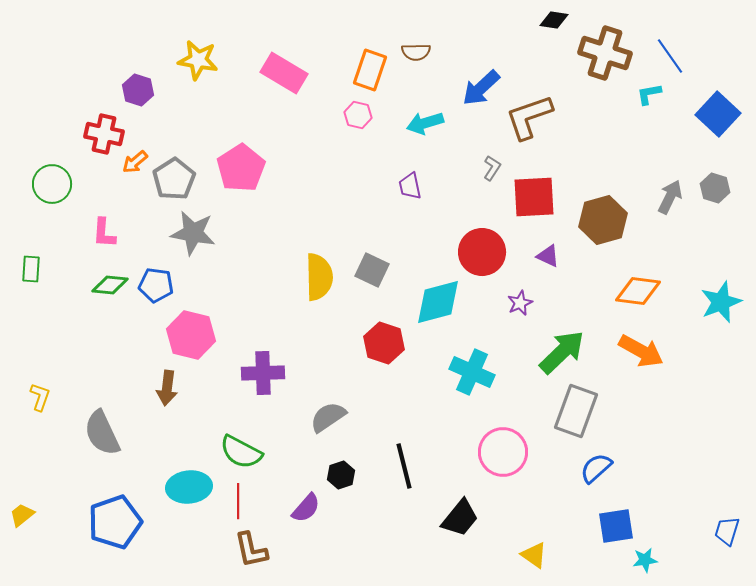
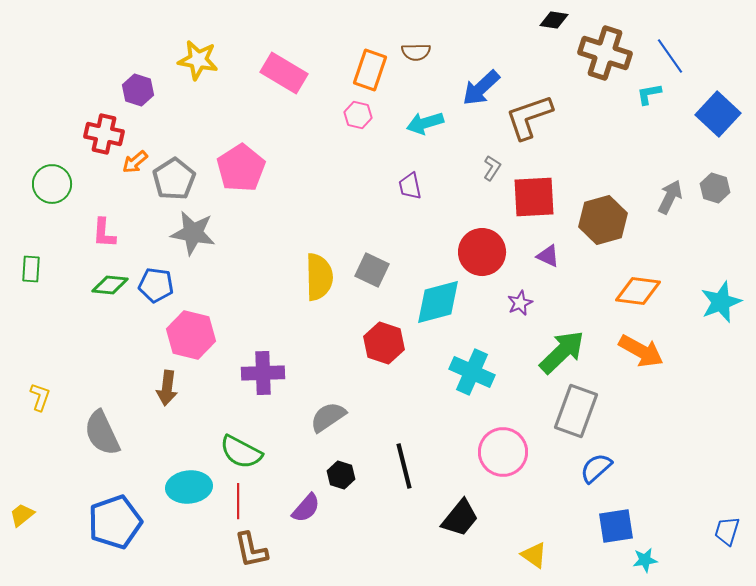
black hexagon at (341, 475): rotated 24 degrees counterclockwise
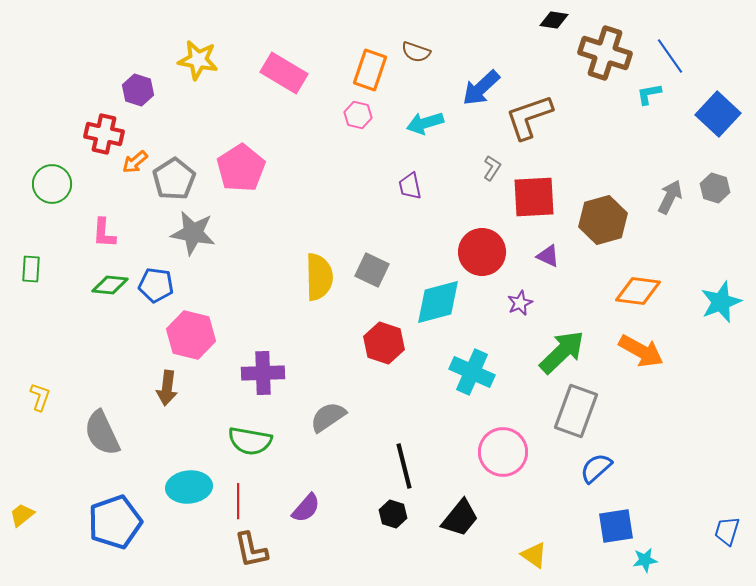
brown semicircle at (416, 52): rotated 20 degrees clockwise
green semicircle at (241, 452): moved 9 px right, 11 px up; rotated 18 degrees counterclockwise
black hexagon at (341, 475): moved 52 px right, 39 px down
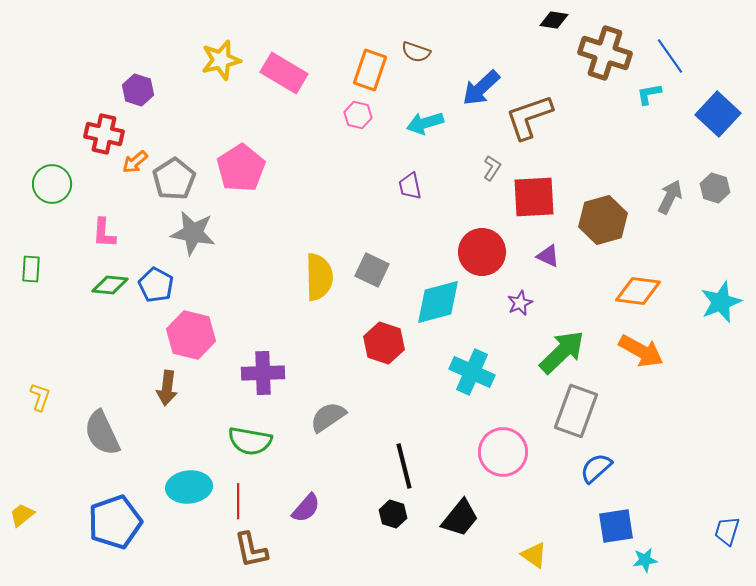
yellow star at (198, 60): moved 23 px right; rotated 24 degrees counterclockwise
blue pentagon at (156, 285): rotated 20 degrees clockwise
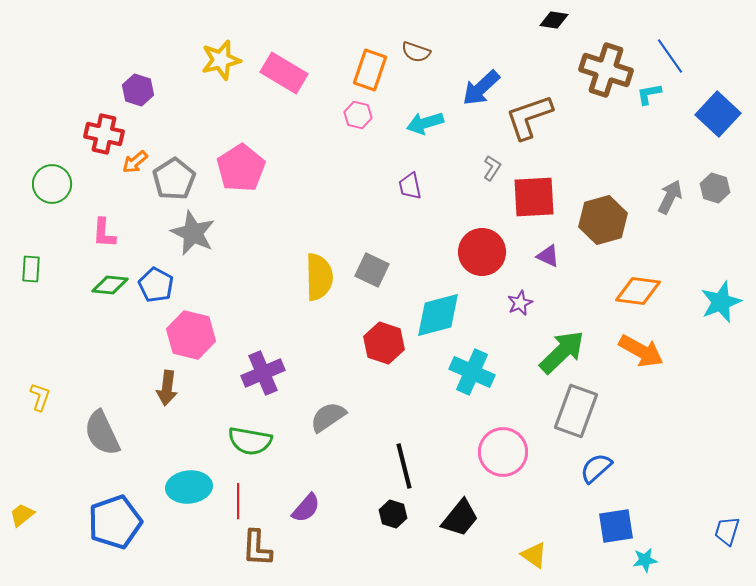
brown cross at (605, 53): moved 1 px right, 17 px down
gray star at (193, 233): rotated 15 degrees clockwise
cyan diamond at (438, 302): moved 13 px down
purple cross at (263, 373): rotated 21 degrees counterclockwise
brown L-shape at (251, 550): moved 6 px right, 2 px up; rotated 15 degrees clockwise
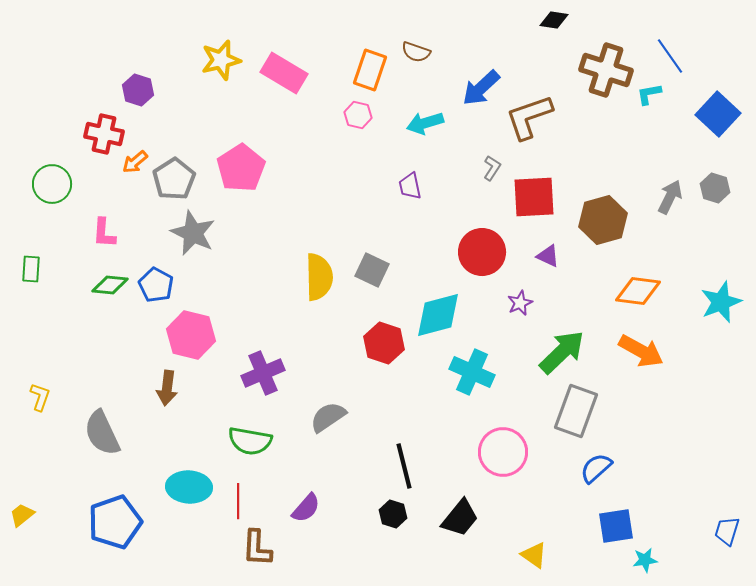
cyan ellipse at (189, 487): rotated 9 degrees clockwise
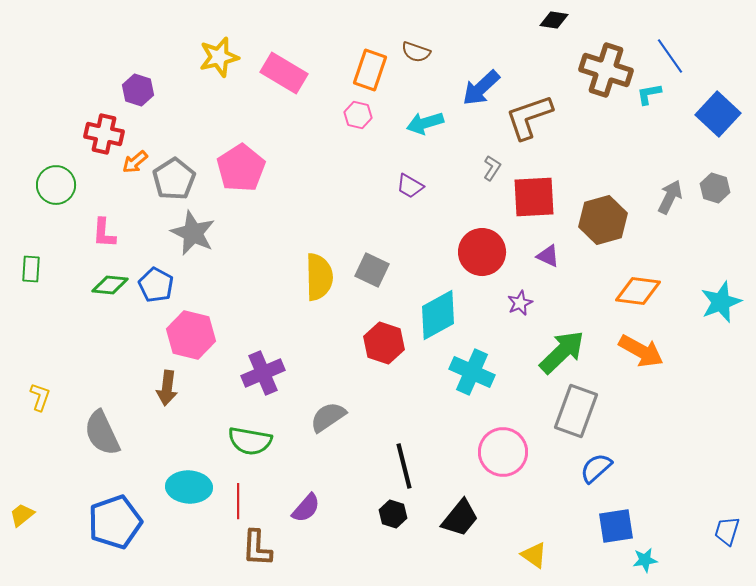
yellow star at (221, 60): moved 2 px left, 3 px up
green circle at (52, 184): moved 4 px right, 1 px down
purple trapezoid at (410, 186): rotated 48 degrees counterclockwise
cyan diamond at (438, 315): rotated 14 degrees counterclockwise
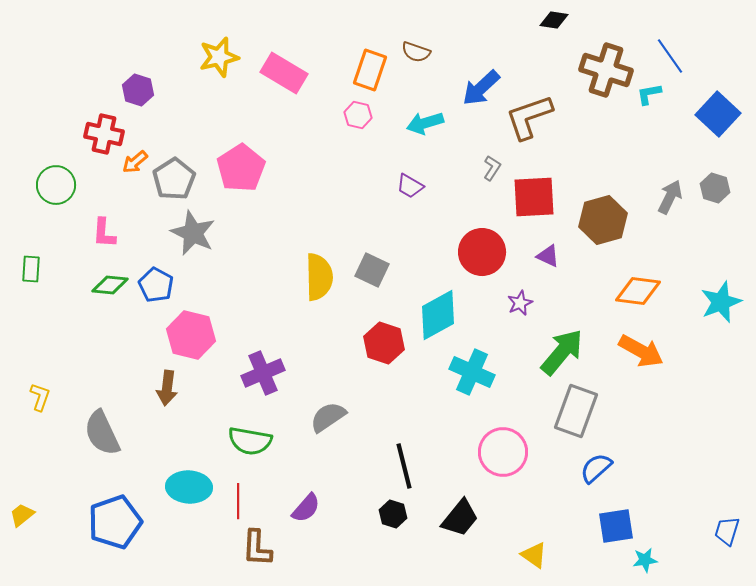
green arrow at (562, 352): rotated 6 degrees counterclockwise
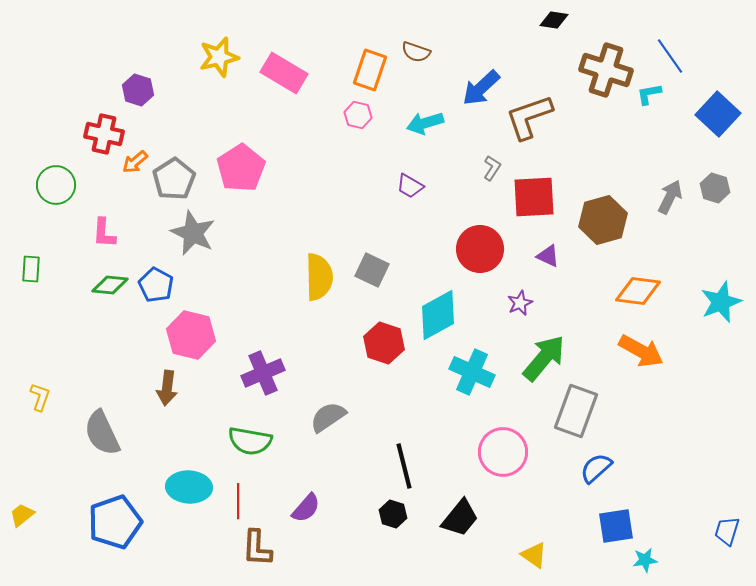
red circle at (482, 252): moved 2 px left, 3 px up
green arrow at (562, 352): moved 18 px left, 6 px down
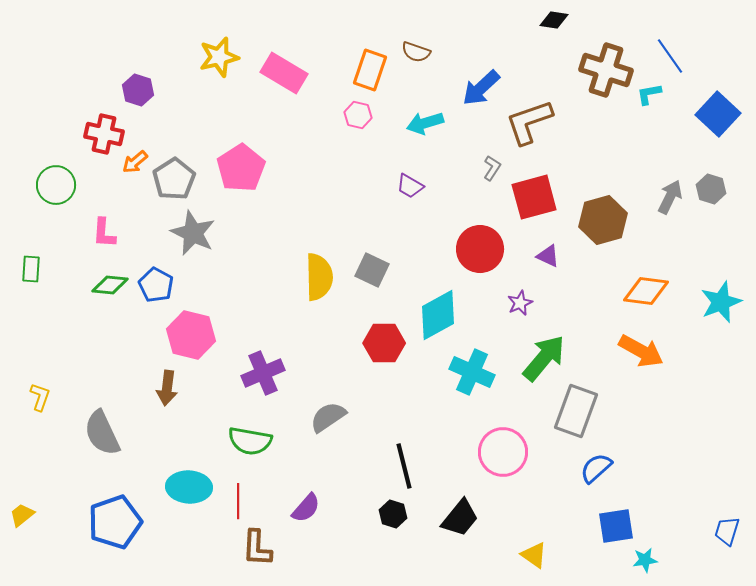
brown L-shape at (529, 117): moved 5 px down
gray hexagon at (715, 188): moved 4 px left, 1 px down
red square at (534, 197): rotated 12 degrees counterclockwise
orange diamond at (638, 291): moved 8 px right
red hexagon at (384, 343): rotated 18 degrees counterclockwise
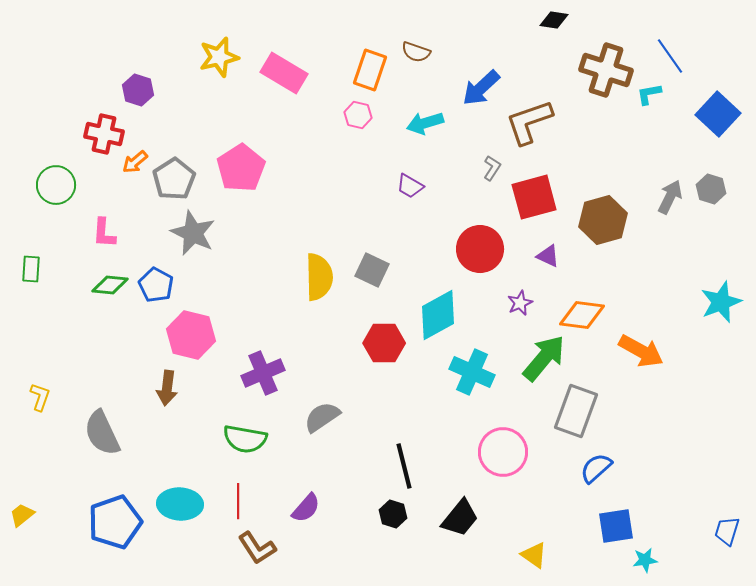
orange diamond at (646, 291): moved 64 px left, 24 px down
gray semicircle at (328, 417): moved 6 px left
green semicircle at (250, 441): moved 5 px left, 2 px up
cyan ellipse at (189, 487): moved 9 px left, 17 px down
brown L-shape at (257, 548): rotated 36 degrees counterclockwise
